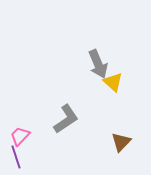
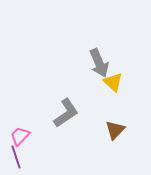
gray arrow: moved 1 px right, 1 px up
gray L-shape: moved 6 px up
brown triangle: moved 6 px left, 12 px up
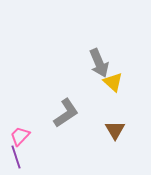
brown triangle: rotated 15 degrees counterclockwise
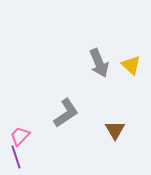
yellow triangle: moved 18 px right, 17 px up
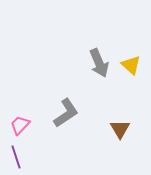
brown triangle: moved 5 px right, 1 px up
pink trapezoid: moved 11 px up
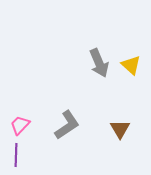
gray L-shape: moved 1 px right, 12 px down
purple line: moved 2 px up; rotated 20 degrees clockwise
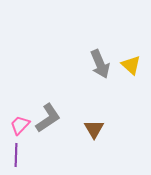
gray arrow: moved 1 px right, 1 px down
gray L-shape: moved 19 px left, 7 px up
brown triangle: moved 26 px left
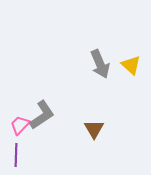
gray L-shape: moved 6 px left, 3 px up
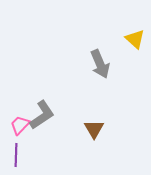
yellow triangle: moved 4 px right, 26 px up
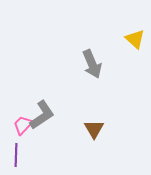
gray arrow: moved 8 px left
pink trapezoid: moved 3 px right
